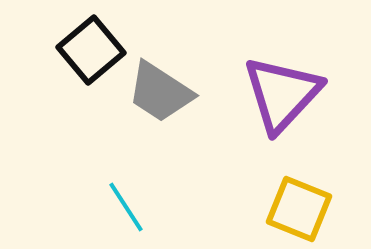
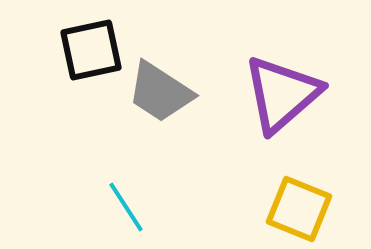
black square: rotated 28 degrees clockwise
purple triangle: rotated 6 degrees clockwise
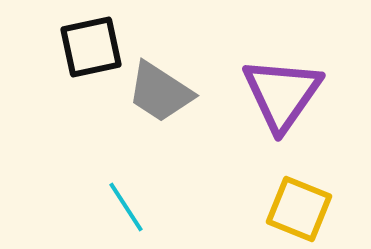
black square: moved 3 px up
purple triangle: rotated 14 degrees counterclockwise
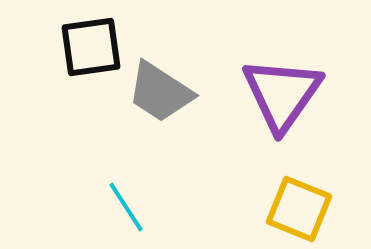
black square: rotated 4 degrees clockwise
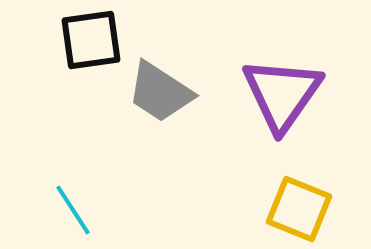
black square: moved 7 px up
cyan line: moved 53 px left, 3 px down
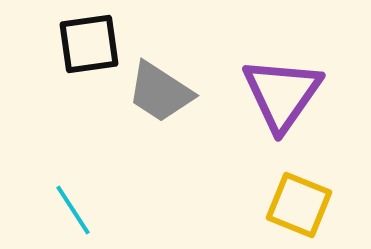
black square: moved 2 px left, 4 px down
yellow square: moved 4 px up
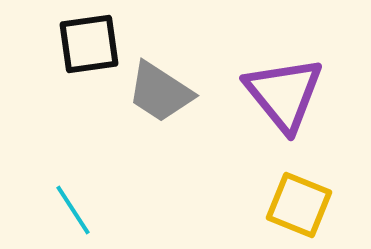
purple triangle: moved 2 px right; rotated 14 degrees counterclockwise
